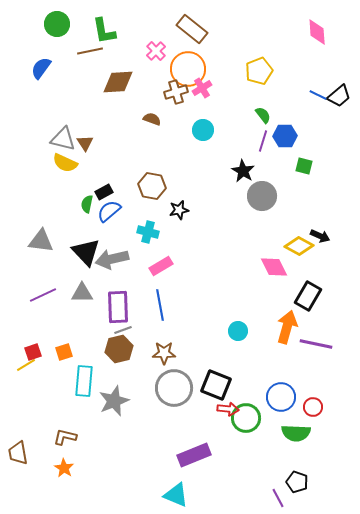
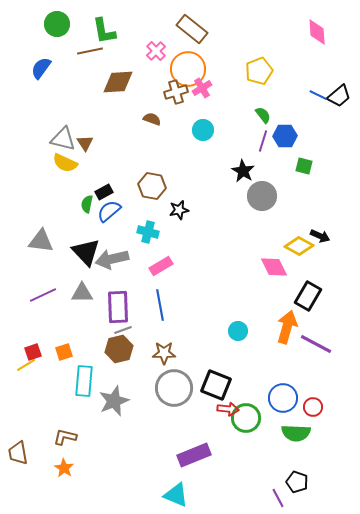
purple line at (316, 344): rotated 16 degrees clockwise
blue circle at (281, 397): moved 2 px right, 1 px down
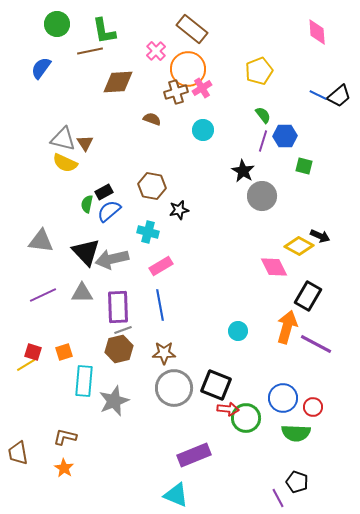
red square at (33, 352): rotated 36 degrees clockwise
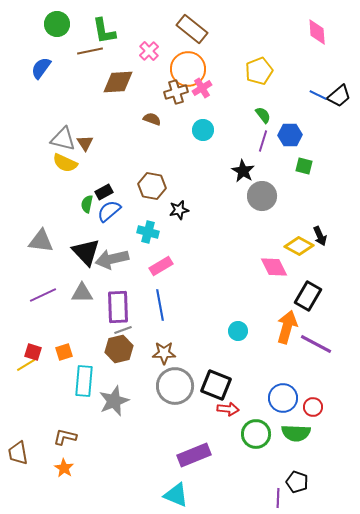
pink cross at (156, 51): moved 7 px left
blue hexagon at (285, 136): moved 5 px right, 1 px up
black arrow at (320, 236): rotated 42 degrees clockwise
gray circle at (174, 388): moved 1 px right, 2 px up
green circle at (246, 418): moved 10 px right, 16 px down
purple line at (278, 498): rotated 30 degrees clockwise
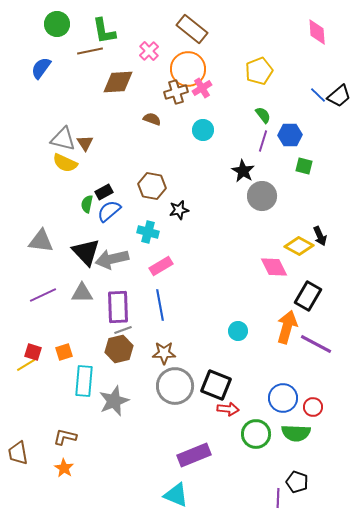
blue line at (318, 95): rotated 18 degrees clockwise
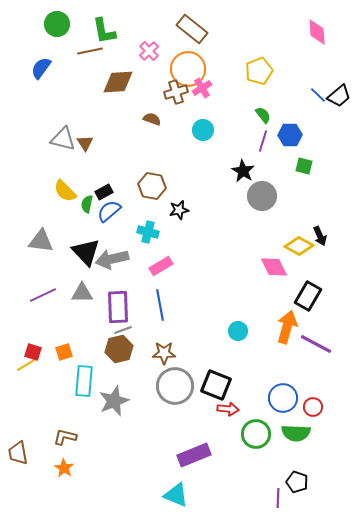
yellow semicircle at (65, 163): moved 28 px down; rotated 20 degrees clockwise
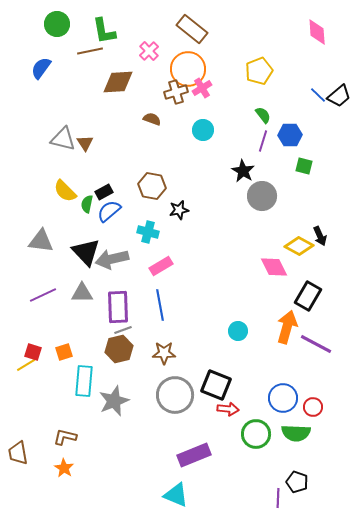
gray circle at (175, 386): moved 9 px down
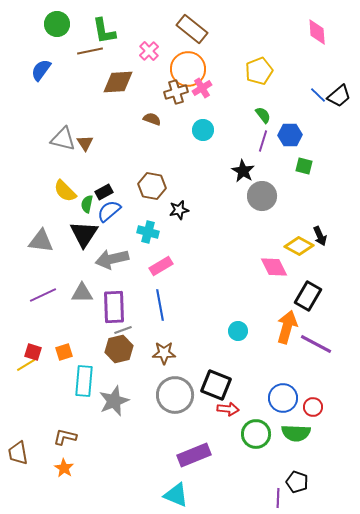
blue semicircle at (41, 68): moved 2 px down
black triangle at (86, 252): moved 2 px left, 18 px up; rotated 16 degrees clockwise
purple rectangle at (118, 307): moved 4 px left
